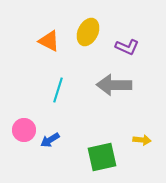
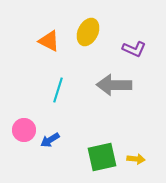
purple L-shape: moved 7 px right, 2 px down
yellow arrow: moved 6 px left, 19 px down
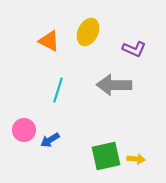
green square: moved 4 px right, 1 px up
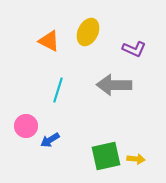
pink circle: moved 2 px right, 4 px up
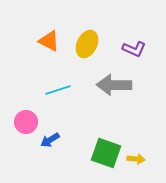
yellow ellipse: moved 1 px left, 12 px down
cyan line: rotated 55 degrees clockwise
pink circle: moved 4 px up
green square: moved 3 px up; rotated 32 degrees clockwise
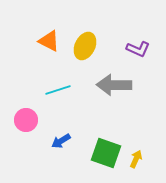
yellow ellipse: moved 2 px left, 2 px down
purple L-shape: moved 4 px right
pink circle: moved 2 px up
blue arrow: moved 11 px right, 1 px down
yellow arrow: rotated 72 degrees counterclockwise
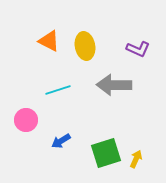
yellow ellipse: rotated 36 degrees counterclockwise
green square: rotated 36 degrees counterclockwise
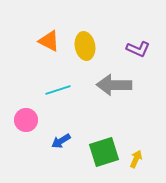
green square: moved 2 px left, 1 px up
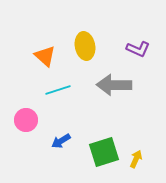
orange triangle: moved 4 px left, 15 px down; rotated 15 degrees clockwise
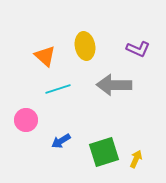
cyan line: moved 1 px up
